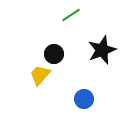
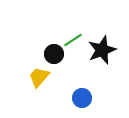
green line: moved 2 px right, 25 px down
yellow trapezoid: moved 1 px left, 2 px down
blue circle: moved 2 px left, 1 px up
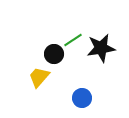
black star: moved 1 px left, 2 px up; rotated 12 degrees clockwise
